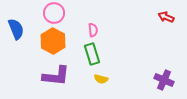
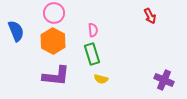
red arrow: moved 16 px left, 1 px up; rotated 140 degrees counterclockwise
blue semicircle: moved 2 px down
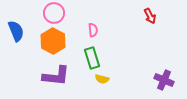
green rectangle: moved 4 px down
yellow semicircle: moved 1 px right
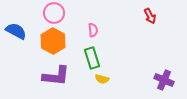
blue semicircle: rotated 40 degrees counterclockwise
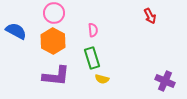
purple cross: moved 1 px right, 1 px down
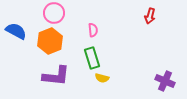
red arrow: rotated 42 degrees clockwise
orange hexagon: moved 3 px left; rotated 10 degrees clockwise
yellow semicircle: moved 1 px up
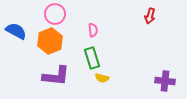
pink circle: moved 1 px right, 1 px down
purple cross: rotated 18 degrees counterclockwise
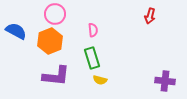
yellow semicircle: moved 2 px left, 2 px down
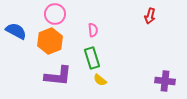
purple L-shape: moved 2 px right
yellow semicircle: rotated 24 degrees clockwise
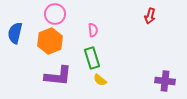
blue semicircle: moved 1 px left, 2 px down; rotated 105 degrees counterclockwise
